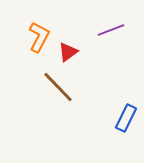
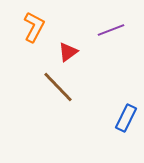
orange L-shape: moved 5 px left, 10 px up
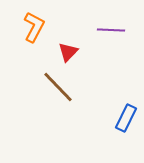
purple line: rotated 24 degrees clockwise
red triangle: rotated 10 degrees counterclockwise
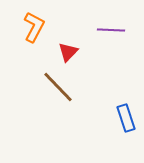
blue rectangle: rotated 44 degrees counterclockwise
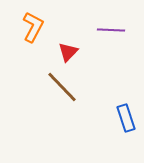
orange L-shape: moved 1 px left
brown line: moved 4 px right
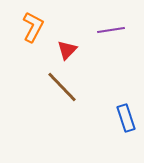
purple line: rotated 12 degrees counterclockwise
red triangle: moved 1 px left, 2 px up
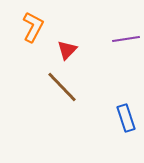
purple line: moved 15 px right, 9 px down
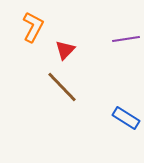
red triangle: moved 2 px left
blue rectangle: rotated 40 degrees counterclockwise
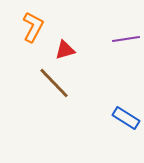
red triangle: rotated 30 degrees clockwise
brown line: moved 8 px left, 4 px up
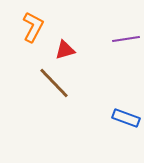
blue rectangle: rotated 12 degrees counterclockwise
